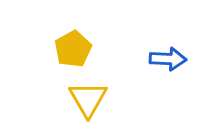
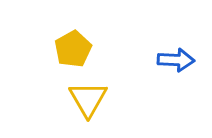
blue arrow: moved 8 px right, 1 px down
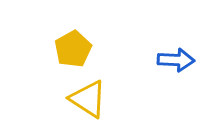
yellow triangle: rotated 27 degrees counterclockwise
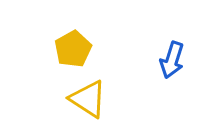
blue arrow: moved 4 px left; rotated 105 degrees clockwise
